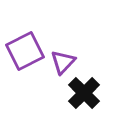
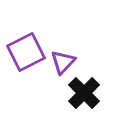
purple square: moved 1 px right, 1 px down
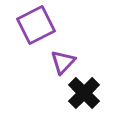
purple square: moved 10 px right, 27 px up
